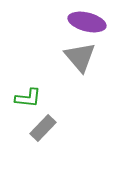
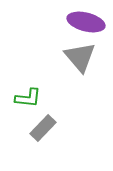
purple ellipse: moved 1 px left
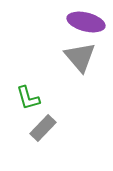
green L-shape: rotated 68 degrees clockwise
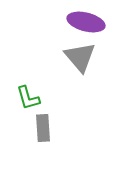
gray rectangle: rotated 48 degrees counterclockwise
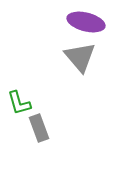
green L-shape: moved 9 px left, 5 px down
gray rectangle: moved 4 px left; rotated 16 degrees counterclockwise
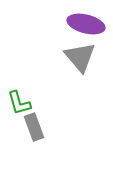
purple ellipse: moved 2 px down
gray rectangle: moved 5 px left, 1 px up
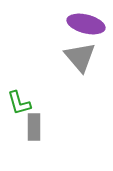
gray rectangle: rotated 20 degrees clockwise
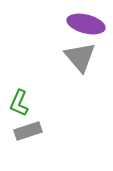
green L-shape: rotated 40 degrees clockwise
gray rectangle: moved 6 px left, 4 px down; rotated 72 degrees clockwise
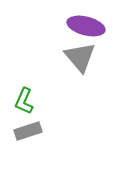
purple ellipse: moved 2 px down
green L-shape: moved 5 px right, 2 px up
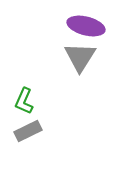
gray triangle: rotated 12 degrees clockwise
gray rectangle: rotated 8 degrees counterclockwise
